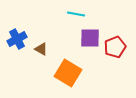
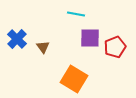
blue cross: rotated 18 degrees counterclockwise
brown triangle: moved 2 px right, 2 px up; rotated 24 degrees clockwise
orange square: moved 6 px right, 6 px down
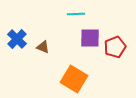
cyan line: rotated 12 degrees counterclockwise
brown triangle: rotated 32 degrees counterclockwise
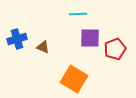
cyan line: moved 2 px right
blue cross: rotated 30 degrees clockwise
red pentagon: moved 2 px down
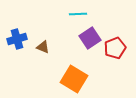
purple square: rotated 35 degrees counterclockwise
red pentagon: moved 1 px up
